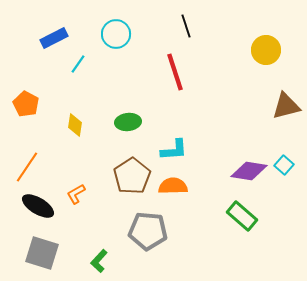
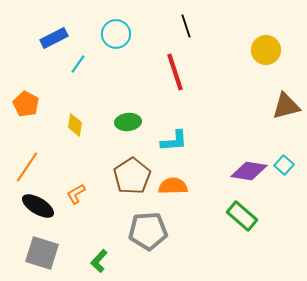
cyan L-shape: moved 9 px up
gray pentagon: rotated 9 degrees counterclockwise
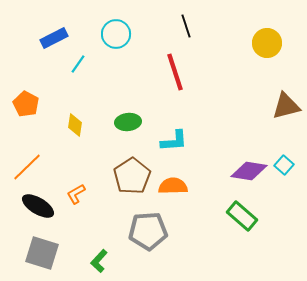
yellow circle: moved 1 px right, 7 px up
orange line: rotated 12 degrees clockwise
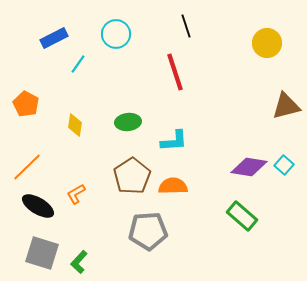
purple diamond: moved 4 px up
green L-shape: moved 20 px left, 1 px down
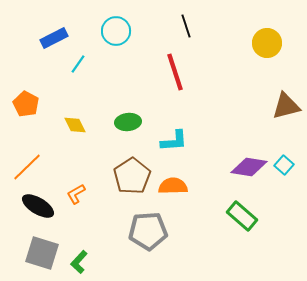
cyan circle: moved 3 px up
yellow diamond: rotated 35 degrees counterclockwise
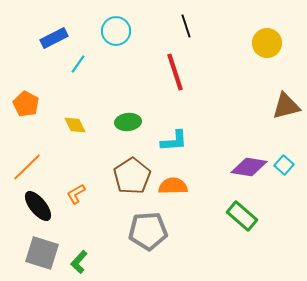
black ellipse: rotated 20 degrees clockwise
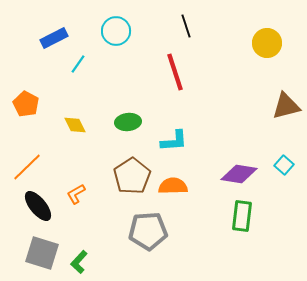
purple diamond: moved 10 px left, 7 px down
green rectangle: rotated 56 degrees clockwise
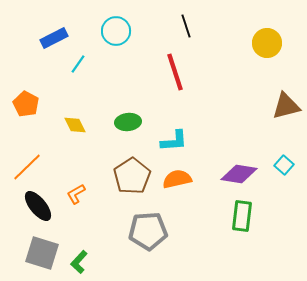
orange semicircle: moved 4 px right, 7 px up; rotated 12 degrees counterclockwise
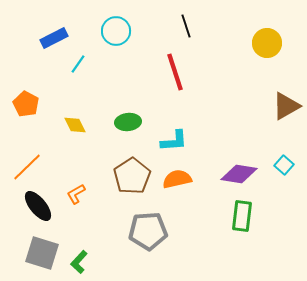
brown triangle: rotated 16 degrees counterclockwise
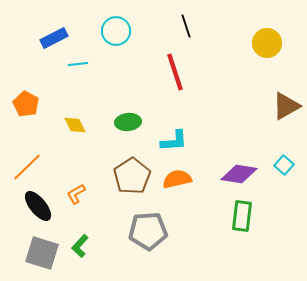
cyan line: rotated 48 degrees clockwise
green L-shape: moved 1 px right, 16 px up
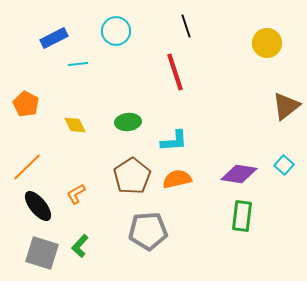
brown triangle: rotated 8 degrees counterclockwise
